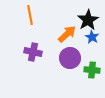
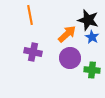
black star: rotated 25 degrees counterclockwise
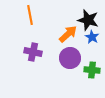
orange arrow: moved 1 px right
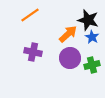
orange line: rotated 66 degrees clockwise
green cross: moved 5 px up; rotated 21 degrees counterclockwise
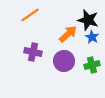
purple circle: moved 6 px left, 3 px down
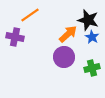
purple cross: moved 18 px left, 15 px up
purple circle: moved 4 px up
green cross: moved 3 px down
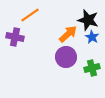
purple circle: moved 2 px right
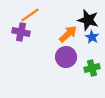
purple cross: moved 6 px right, 5 px up
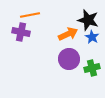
orange line: rotated 24 degrees clockwise
orange arrow: rotated 18 degrees clockwise
purple circle: moved 3 px right, 2 px down
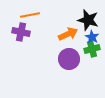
green cross: moved 19 px up
